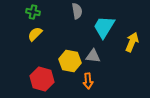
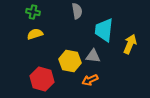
cyan trapezoid: moved 3 px down; rotated 25 degrees counterclockwise
yellow semicircle: rotated 28 degrees clockwise
yellow arrow: moved 2 px left, 2 px down
orange arrow: moved 2 px right, 1 px up; rotated 70 degrees clockwise
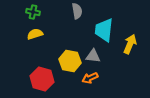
orange arrow: moved 2 px up
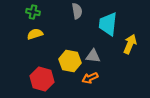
cyan trapezoid: moved 4 px right, 6 px up
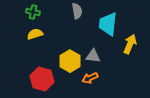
yellow hexagon: rotated 20 degrees clockwise
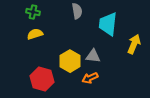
yellow arrow: moved 4 px right
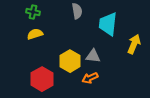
red hexagon: rotated 15 degrees clockwise
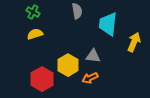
green cross: rotated 16 degrees clockwise
yellow arrow: moved 2 px up
yellow hexagon: moved 2 px left, 4 px down
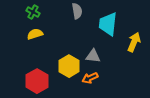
yellow hexagon: moved 1 px right, 1 px down
red hexagon: moved 5 px left, 2 px down
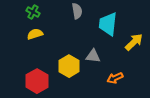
yellow arrow: rotated 24 degrees clockwise
orange arrow: moved 25 px right
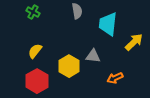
yellow semicircle: moved 17 px down; rotated 35 degrees counterclockwise
